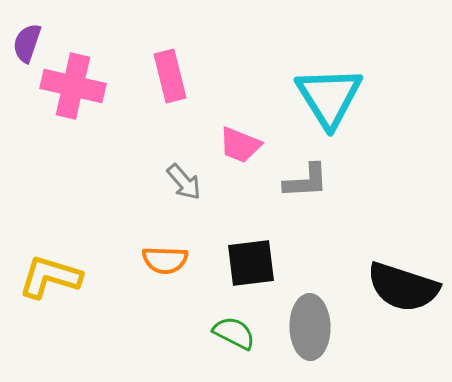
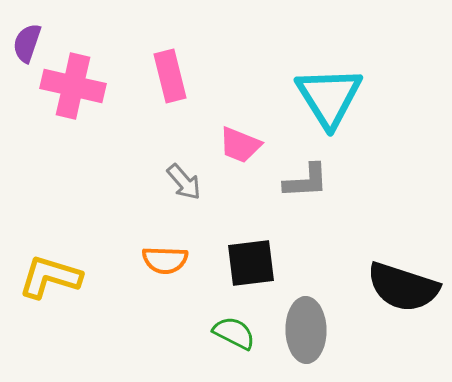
gray ellipse: moved 4 px left, 3 px down
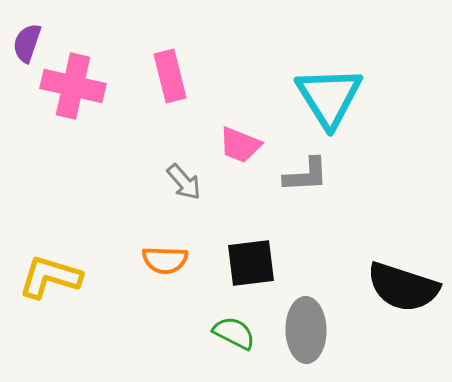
gray L-shape: moved 6 px up
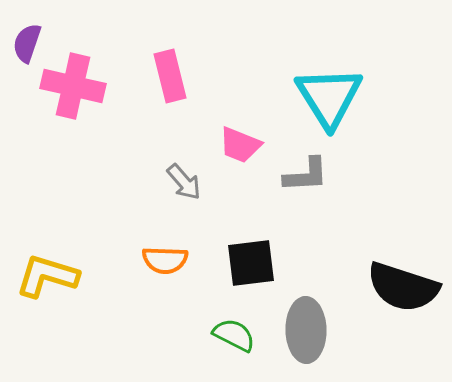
yellow L-shape: moved 3 px left, 1 px up
green semicircle: moved 2 px down
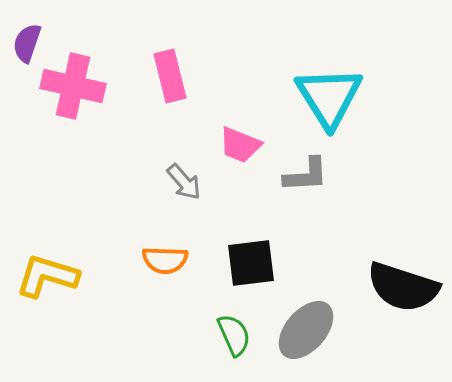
gray ellipse: rotated 42 degrees clockwise
green semicircle: rotated 39 degrees clockwise
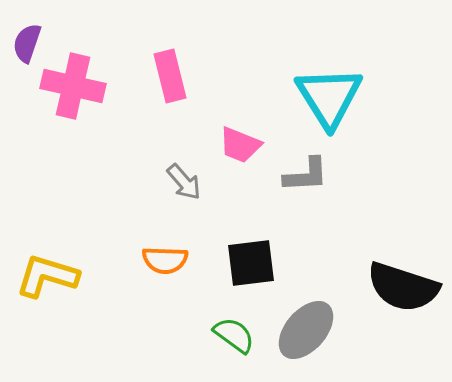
green semicircle: rotated 30 degrees counterclockwise
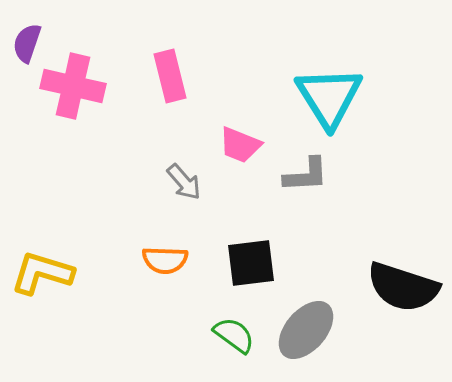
yellow L-shape: moved 5 px left, 3 px up
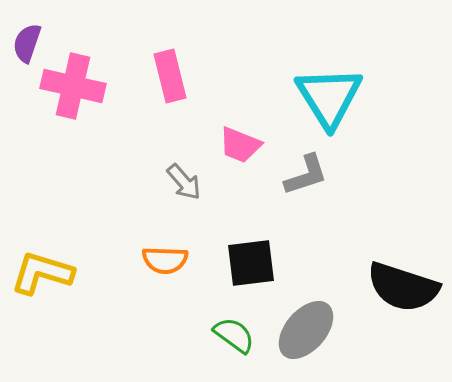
gray L-shape: rotated 15 degrees counterclockwise
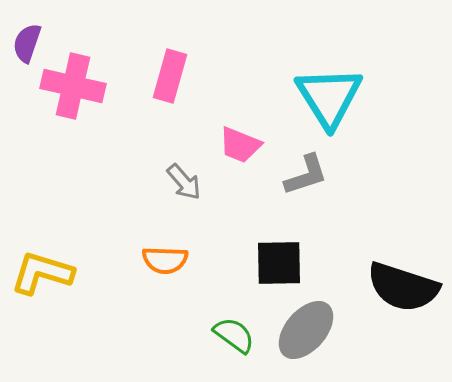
pink rectangle: rotated 30 degrees clockwise
black square: moved 28 px right; rotated 6 degrees clockwise
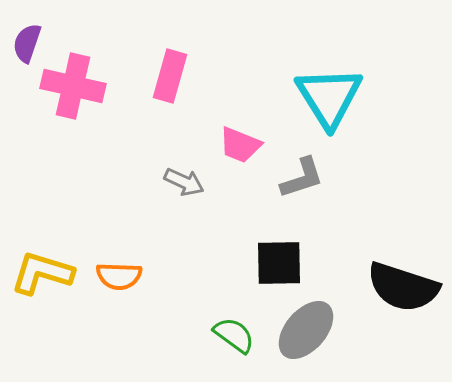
gray L-shape: moved 4 px left, 3 px down
gray arrow: rotated 24 degrees counterclockwise
orange semicircle: moved 46 px left, 16 px down
